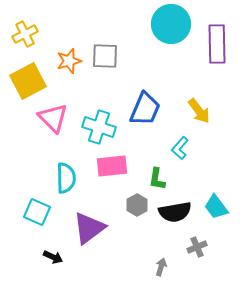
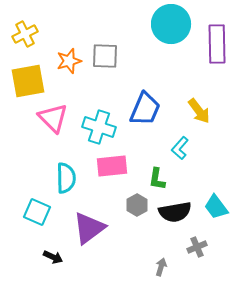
yellow square: rotated 18 degrees clockwise
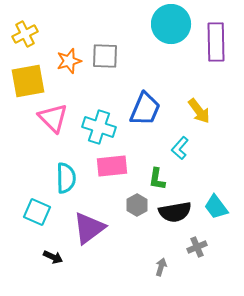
purple rectangle: moved 1 px left, 2 px up
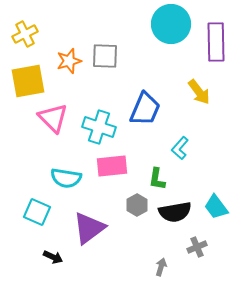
yellow arrow: moved 19 px up
cyan semicircle: rotated 100 degrees clockwise
